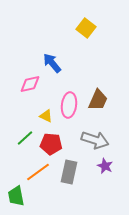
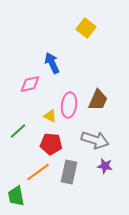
blue arrow: rotated 15 degrees clockwise
yellow triangle: moved 4 px right
green line: moved 7 px left, 7 px up
purple star: rotated 14 degrees counterclockwise
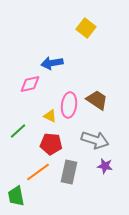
blue arrow: rotated 75 degrees counterclockwise
brown trapezoid: moved 1 px left; rotated 80 degrees counterclockwise
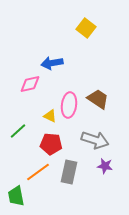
brown trapezoid: moved 1 px right, 1 px up
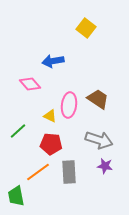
blue arrow: moved 1 px right, 2 px up
pink diamond: rotated 60 degrees clockwise
gray arrow: moved 4 px right
gray rectangle: rotated 15 degrees counterclockwise
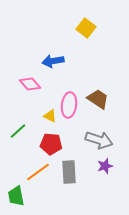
purple star: rotated 28 degrees counterclockwise
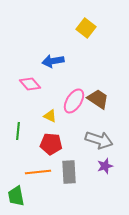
pink ellipse: moved 5 px right, 4 px up; rotated 25 degrees clockwise
green line: rotated 42 degrees counterclockwise
orange line: rotated 30 degrees clockwise
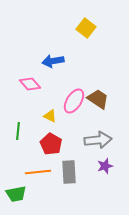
gray arrow: moved 1 px left; rotated 24 degrees counterclockwise
red pentagon: rotated 25 degrees clockwise
green trapezoid: moved 2 px up; rotated 90 degrees counterclockwise
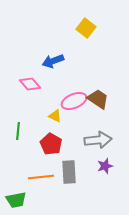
blue arrow: rotated 10 degrees counterclockwise
pink ellipse: rotated 35 degrees clockwise
yellow triangle: moved 5 px right
orange line: moved 3 px right, 5 px down
green trapezoid: moved 6 px down
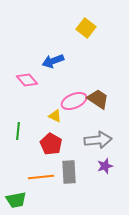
pink diamond: moved 3 px left, 4 px up
